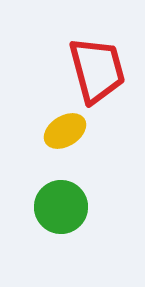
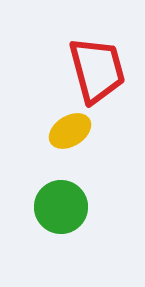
yellow ellipse: moved 5 px right
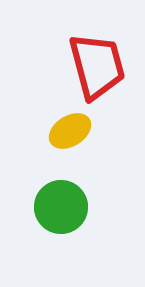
red trapezoid: moved 4 px up
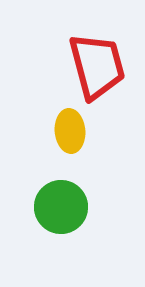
yellow ellipse: rotated 63 degrees counterclockwise
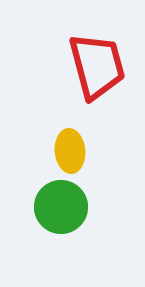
yellow ellipse: moved 20 px down
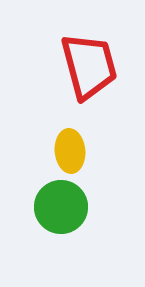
red trapezoid: moved 8 px left
